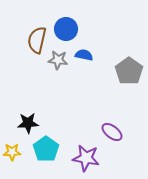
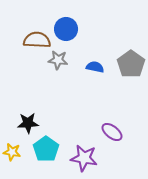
brown semicircle: rotated 80 degrees clockwise
blue semicircle: moved 11 px right, 12 px down
gray pentagon: moved 2 px right, 7 px up
yellow star: rotated 12 degrees clockwise
purple star: moved 2 px left
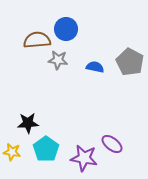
brown semicircle: rotated 8 degrees counterclockwise
gray pentagon: moved 1 px left, 2 px up; rotated 8 degrees counterclockwise
purple ellipse: moved 12 px down
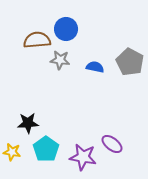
gray star: moved 2 px right
purple star: moved 1 px left, 1 px up
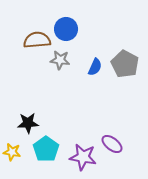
gray pentagon: moved 5 px left, 2 px down
blue semicircle: rotated 102 degrees clockwise
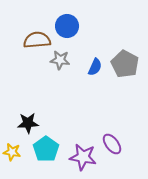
blue circle: moved 1 px right, 3 px up
purple ellipse: rotated 15 degrees clockwise
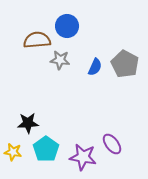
yellow star: moved 1 px right
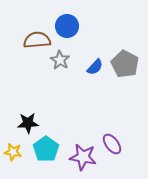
gray star: rotated 24 degrees clockwise
blue semicircle: rotated 18 degrees clockwise
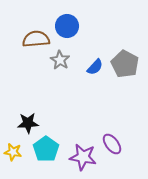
brown semicircle: moved 1 px left, 1 px up
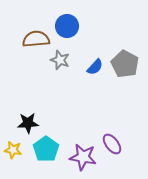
gray star: rotated 12 degrees counterclockwise
yellow star: moved 2 px up
